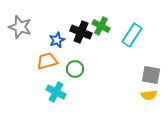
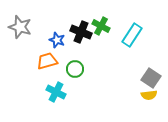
blue star: rotated 28 degrees counterclockwise
gray square: moved 3 px down; rotated 24 degrees clockwise
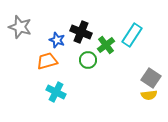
green cross: moved 5 px right, 19 px down; rotated 24 degrees clockwise
green circle: moved 13 px right, 9 px up
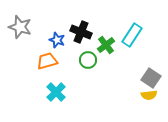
cyan cross: rotated 18 degrees clockwise
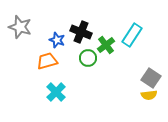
green circle: moved 2 px up
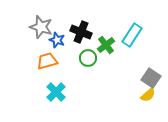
gray star: moved 21 px right
yellow semicircle: moved 1 px left; rotated 35 degrees counterclockwise
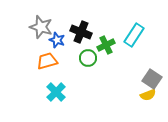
cyan rectangle: moved 2 px right
green cross: rotated 12 degrees clockwise
gray square: moved 1 px right, 1 px down
yellow semicircle: rotated 21 degrees clockwise
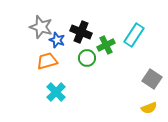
green circle: moved 1 px left
yellow semicircle: moved 1 px right, 13 px down
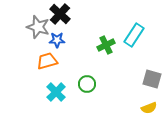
gray star: moved 3 px left
black cross: moved 21 px left, 18 px up; rotated 20 degrees clockwise
blue star: rotated 21 degrees counterclockwise
green circle: moved 26 px down
gray square: rotated 18 degrees counterclockwise
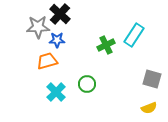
gray star: rotated 20 degrees counterclockwise
